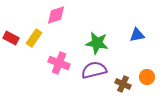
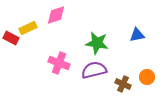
yellow rectangle: moved 6 px left, 10 px up; rotated 30 degrees clockwise
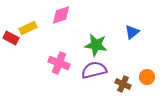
pink diamond: moved 5 px right
blue triangle: moved 5 px left, 3 px up; rotated 28 degrees counterclockwise
green star: moved 1 px left, 2 px down
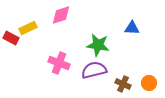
blue triangle: moved 4 px up; rotated 42 degrees clockwise
green star: moved 2 px right
orange circle: moved 2 px right, 6 px down
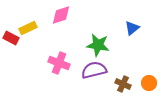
blue triangle: rotated 42 degrees counterclockwise
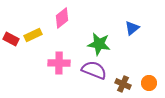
pink diamond: moved 1 px right, 3 px down; rotated 20 degrees counterclockwise
yellow rectangle: moved 5 px right, 7 px down
red rectangle: moved 1 px down
green star: moved 1 px right, 1 px up
pink cross: rotated 20 degrees counterclockwise
purple semicircle: rotated 35 degrees clockwise
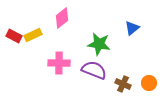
red rectangle: moved 3 px right, 3 px up
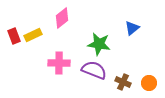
red rectangle: rotated 42 degrees clockwise
brown cross: moved 2 px up
